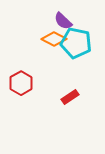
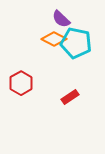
purple semicircle: moved 2 px left, 2 px up
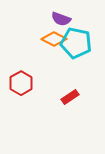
purple semicircle: rotated 24 degrees counterclockwise
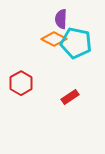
purple semicircle: rotated 72 degrees clockwise
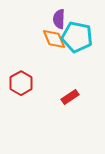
purple semicircle: moved 2 px left
orange diamond: rotated 40 degrees clockwise
cyan pentagon: moved 1 px right, 6 px up
